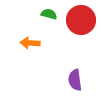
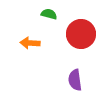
red circle: moved 14 px down
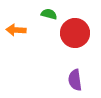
red circle: moved 6 px left, 1 px up
orange arrow: moved 14 px left, 13 px up
